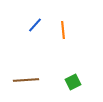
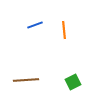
blue line: rotated 28 degrees clockwise
orange line: moved 1 px right
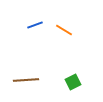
orange line: rotated 54 degrees counterclockwise
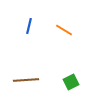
blue line: moved 6 px left, 1 px down; rotated 56 degrees counterclockwise
green square: moved 2 px left
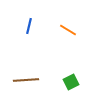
orange line: moved 4 px right
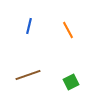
orange line: rotated 30 degrees clockwise
brown line: moved 2 px right, 5 px up; rotated 15 degrees counterclockwise
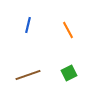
blue line: moved 1 px left, 1 px up
green square: moved 2 px left, 9 px up
